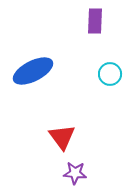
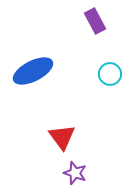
purple rectangle: rotated 30 degrees counterclockwise
purple star: rotated 15 degrees clockwise
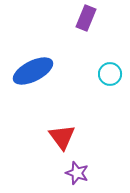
purple rectangle: moved 9 px left, 3 px up; rotated 50 degrees clockwise
purple star: moved 2 px right
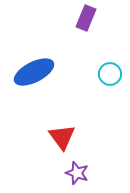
blue ellipse: moved 1 px right, 1 px down
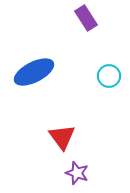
purple rectangle: rotated 55 degrees counterclockwise
cyan circle: moved 1 px left, 2 px down
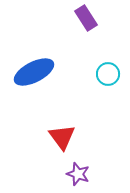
cyan circle: moved 1 px left, 2 px up
purple star: moved 1 px right, 1 px down
